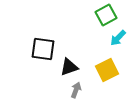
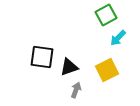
black square: moved 1 px left, 8 px down
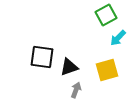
yellow square: rotated 10 degrees clockwise
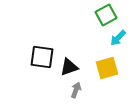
yellow square: moved 2 px up
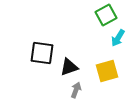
cyan arrow: rotated 12 degrees counterclockwise
black square: moved 4 px up
yellow square: moved 3 px down
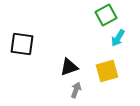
black square: moved 20 px left, 9 px up
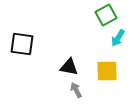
black triangle: rotated 30 degrees clockwise
yellow square: rotated 15 degrees clockwise
gray arrow: rotated 49 degrees counterclockwise
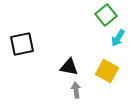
green square: rotated 10 degrees counterclockwise
black square: rotated 20 degrees counterclockwise
yellow square: rotated 30 degrees clockwise
gray arrow: rotated 21 degrees clockwise
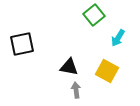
green square: moved 12 px left
